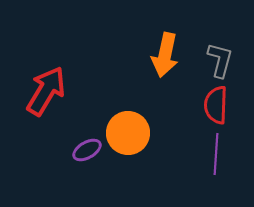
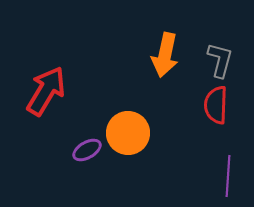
purple line: moved 12 px right, 22 px down
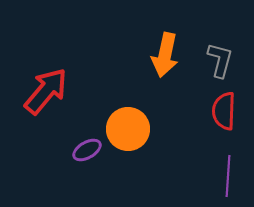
red arrow: rotated 9 degrees clockwise
red semicircle: moved 8 px right, 6 px down
orange circle: moved 4 px up
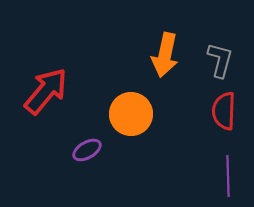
orange circle: moved 3 px right, 15 px up
purple line: rotated 6 degrees counterclockwise
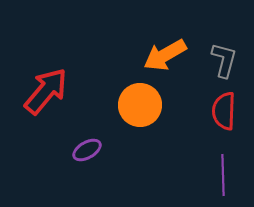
orange arrow: rotated 48 degrees clockwise
gray L-shape: moved 4 px right
orange circle: moved 9 px right, 9 px up
purple line: moved 5 px left, 1 px up
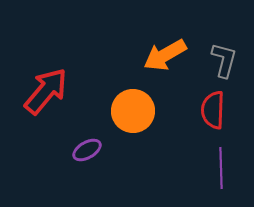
orange circle: moved 7 px left, 6 px down
red semicircle: moved 11 px left, 1 px up
purple line: moved 2 px left, 7 px up
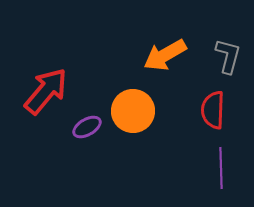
gray L-shape: moved 4 px right, 4 px up
purple ellipse: moved 23 px up
